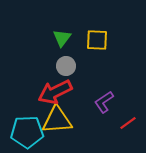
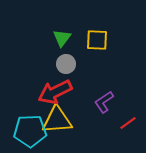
gray circle: moved 2 px up
cyan pentagon: moved 3 px right, 1 px up
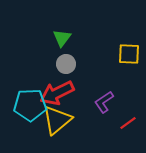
yellow square: moved 32 px right, 14 px down
red arrow: moved 2 px right, 1 px down
yellow triangle: rotated 36 degrees counterclockwise
cyan pentagon: moved 26 px up
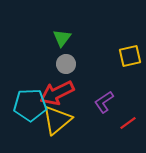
yellow square: moved 1 px right, 2 px down; rotated 15 degrees counterclockwise
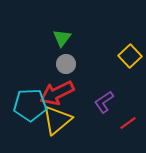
yellow square: rotated 30 degrees counterclockwise
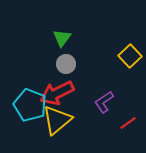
cyan pentagon: rotated 24 degrees clockwise
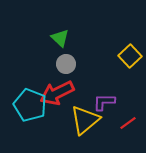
green triangle: moved 2 px left; rotated 24 degrees counterclockwise
purple L-shape: rotated 35 degrees clockwise
yellow triangle: moved 28 px right
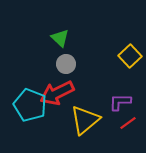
purple L-shape: moved 16 px right
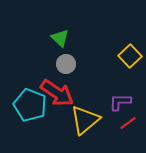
red arrow: rotated 120 degrees counterclockwise
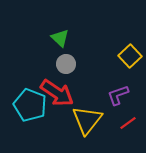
purple L-shape: moved 2 px left, 7 px up; rotated 20 degrees counterclockwise
yellow triangle: moved 2 px right; rotated 12 degrees counterclockwise
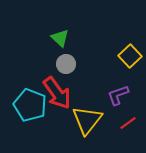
red arrow: rotated 20 degrees clockwise
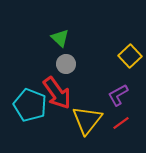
purple L-shape: rotated 10 degrees counterclockwise
red line: moved 7 px left
